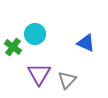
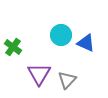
cyan circle: moved 26 px right, 1 px down
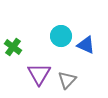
cyan circle: moved 1 px down
blue triangle: moved 2 px down
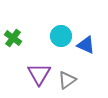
green cross: moved 9 px up
gray triangle: rotated 12 degrees clockwise
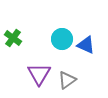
cyan circle: moved 1 px right, 3 px down
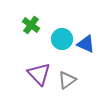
green cross: moved 18 px right, 13 px up
blue triangle: moved 1 px up
purple triangle: rotated 15 degrees counterclockwise
